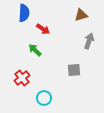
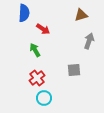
green arrow: rotated 16 degrees clockwise
red cross: moved 15 px right
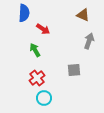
brown triangle: moved 2 px right; rotated 40 degrees clockwise
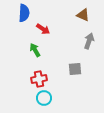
gray square: moved 1 px right, 1 px up
red cross: moved 2 px right, 1 px down; rotated 28 degrees clockwise
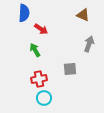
red arrow: moved 2 px left
gray arrow: moved 3 px down
gray square: moved 5 px left
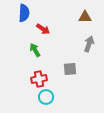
brown triangle: moved 2 px right, 2 px down; rotated 24 degrees counterclockwise
red arrow: moved 2 px right
cyan circle: moved 2 px right, 1 px up
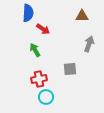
blue semicircle: moved 4 px right
brown triangle: moved 3 px left, 1 px up
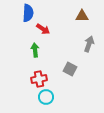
green arrow: rotated 24 degrees clockwise
gray square: rotated 32 degrees clockwise
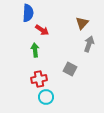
brown triangle: moved 7 px down; rotated 48 degrees counterclockwise
red arrow: moved 1 px left, 1 px down
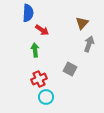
red cross: rotated 14 degrees counterclockwise
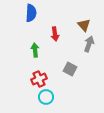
blue semicircle: moved 3 px right
brown triangle: moved 2 px right, 2 px down; rotated 24 degrees counterclockwise
red arrow: moved 13 px right, 4 px down; rotated 48 degrees clockwise
